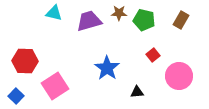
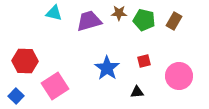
brown rectangle: moved 7 px left, 1 px down
red square: moved 9 px left, 6 px down; rotated 24 degrees clockwise
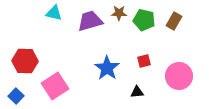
purple trapezoid: moved 1 px right
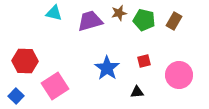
brown star: rotated 14 degrees counterclockwise
pink circle: moved 1 px up
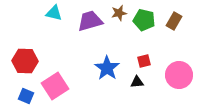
black triangle: moved 10 px up
blue square: moved 10 px right; rotated 21 degrees counterclockwise
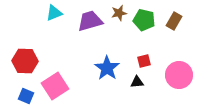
cyan triangle: rotated 36 degrees counterclockwise
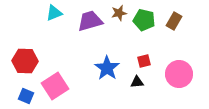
pink circle: moved 1 px up
